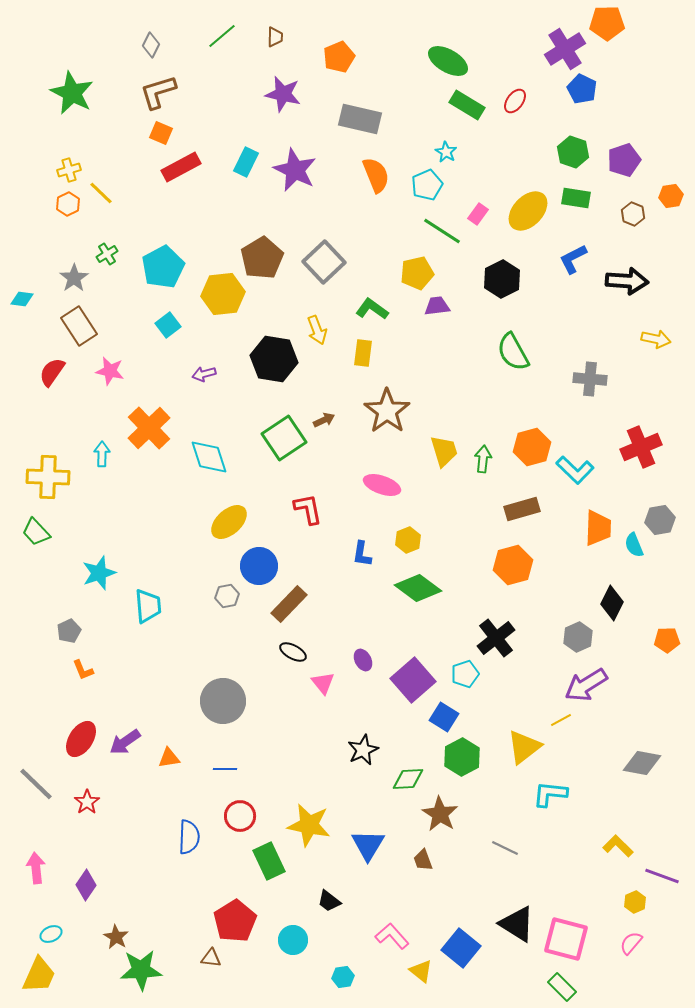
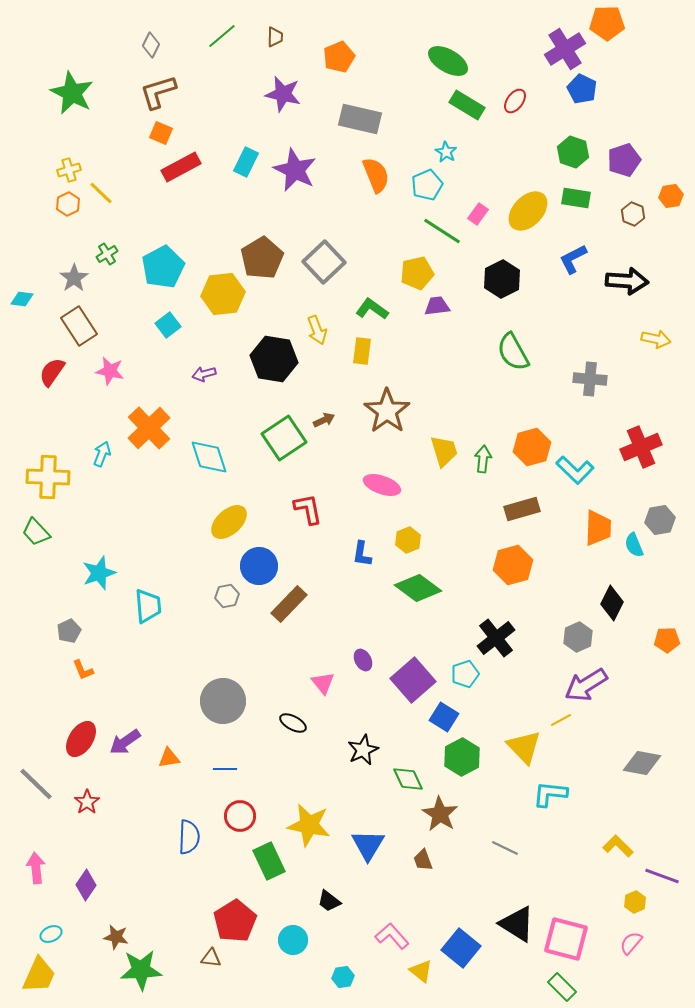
yellow rectangle at (363, 353): moved 1 px left, 2 px up
cyan arrow at (102, 454): rotated 20 degrees clockwise
black ellipse at (293, 652): moved 71 px down
yellow triangle at (524, 747): rotated 36 degrees counterclockwise
green diamond at (408, 779): rotated 68 degrees clockwise
brown star at (116, 937): rotated 20 degrees counterclockwise
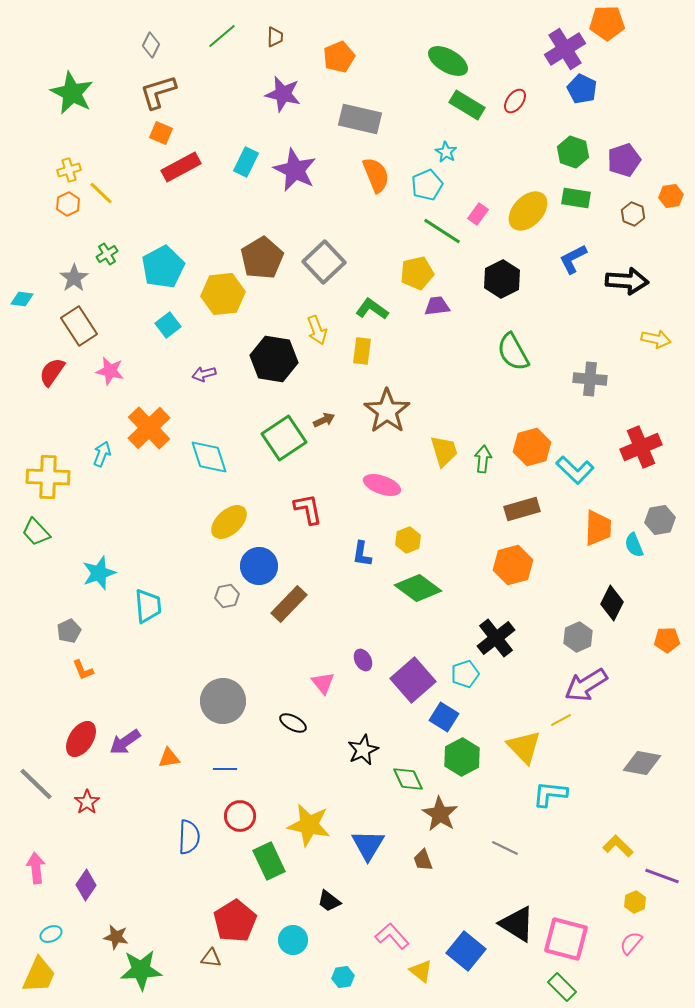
blue square at (461, 948): moved 5 px right, 3 px down
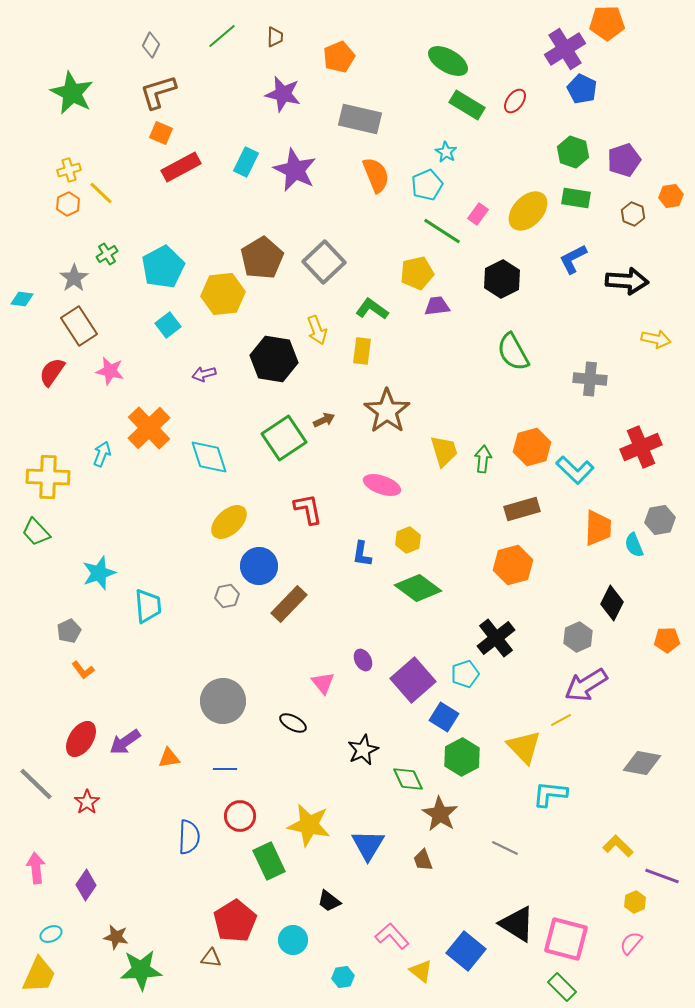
orange L-shape at (83, 670): rotated 15 degrees counterclockwise
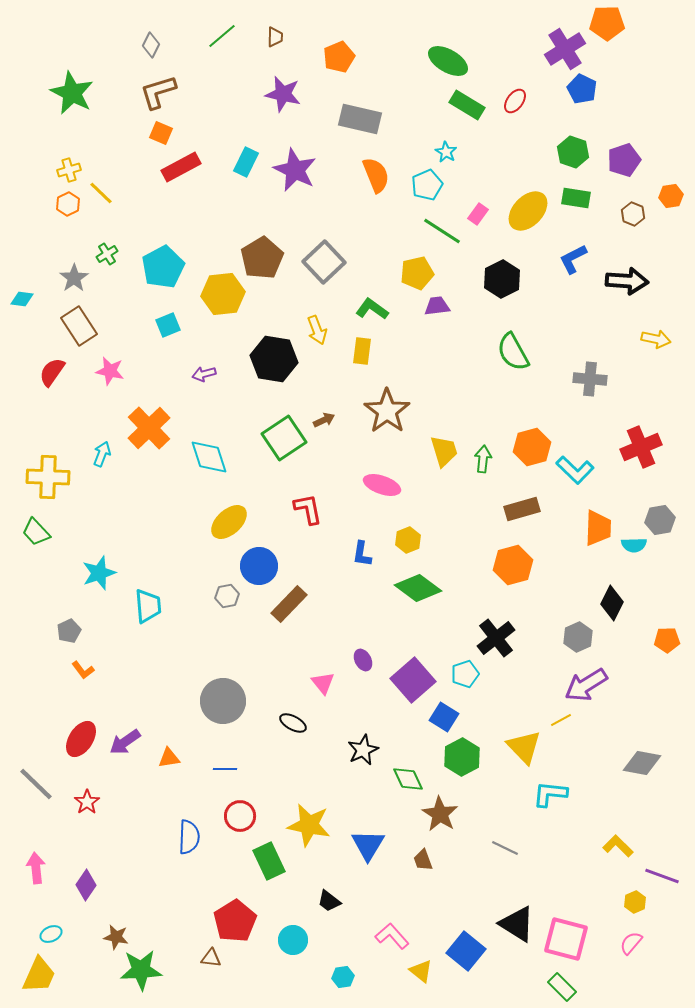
cyan square at (168, 325): rotated 15 degrees clockwise
cyan semicircle at (634, 545): rotated 70 degrees counterclockwise
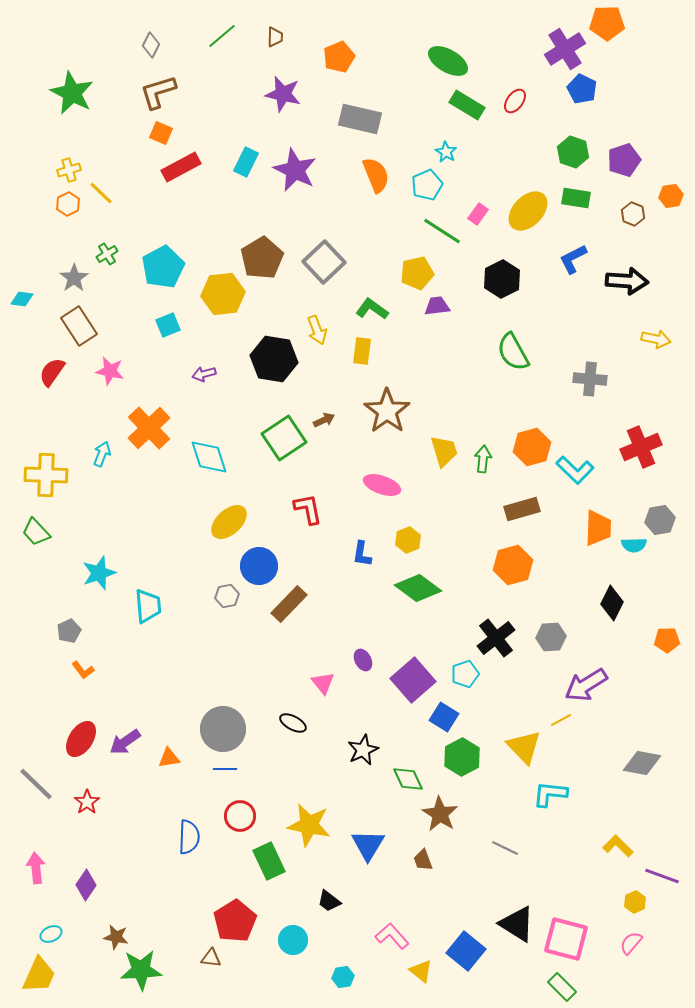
yellow cross at (48, 477): moved 2 px left, 2 px up
gray hexagon at (578, 637): moved 27 px left; rotated 20 degrees clockwise
gray circle at (223, 701): moved 28 px down
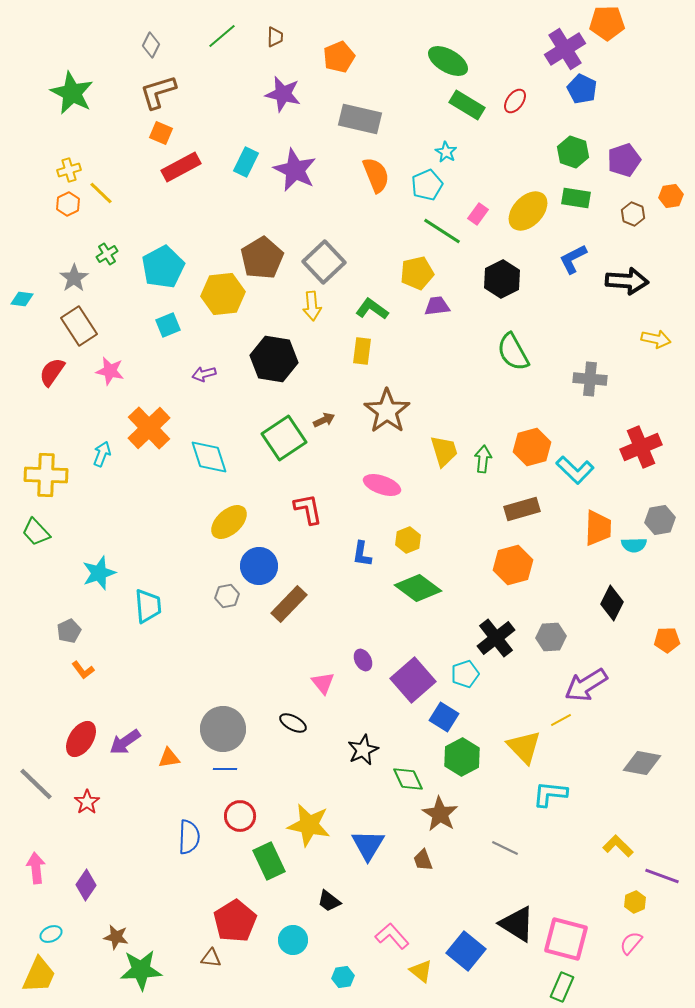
yellow arrow at (317, 330): moved 5 px left, 24 px up; rotated 16 degrees clockwise
green rectangle at (562, 987): rotated 68 degrees clockwise
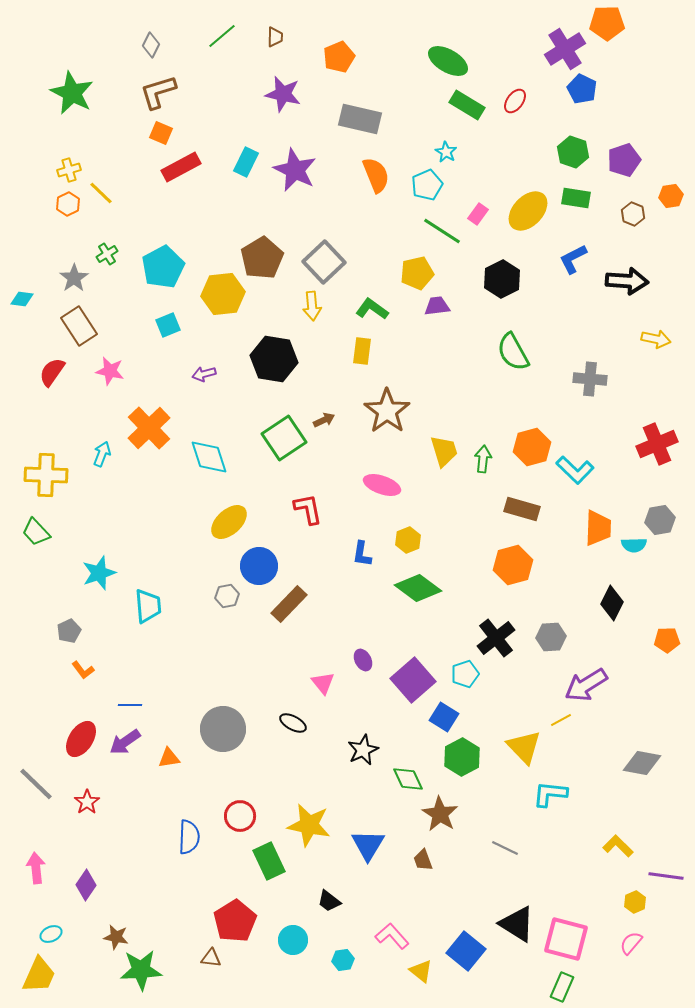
red cross at (641, 447): moved 16 px right, 3 px up
brown rectangle at (522, 509): rotated 32 degrees clockwise
blue line at (225, 769): moved 95 px left, 64 px up
purple line at (662, 876): moved 4 px right; rotated 12 degrees counterclockwise
cyan hexagon at (343, 977): moved 17 px up
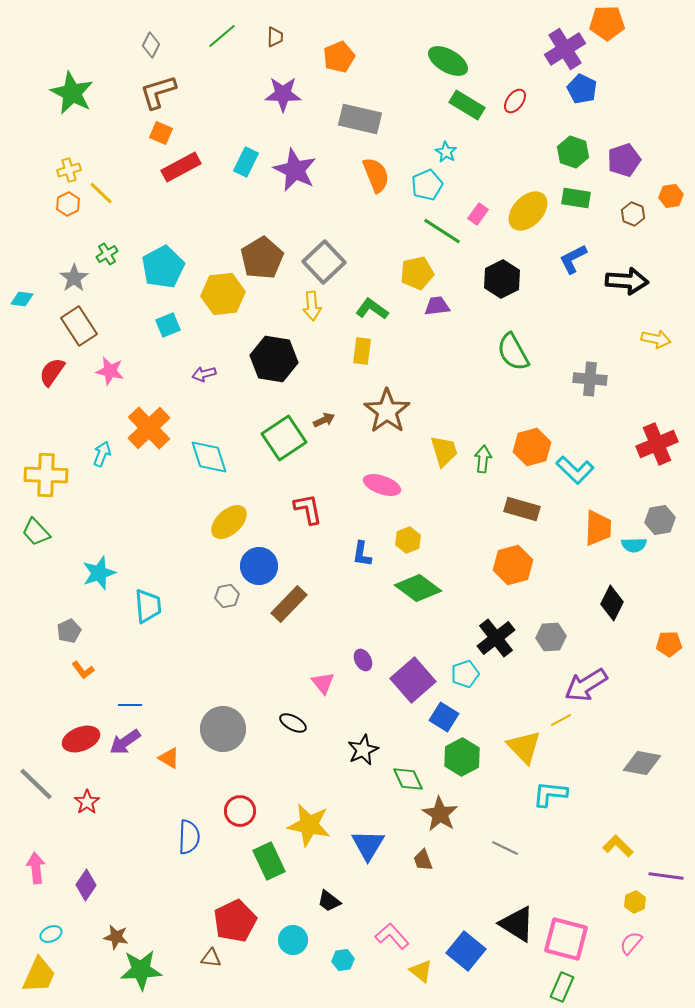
purple star at (283, 94): rotated 12 degrees counterclockwise
orange pentagon at (667, 640): moved 2 px right, 4 px down
red ellipse at (81, 739): rotated 36 degrees clockwise
orange triangle at (169, 758): rotated 40 degrees clockwise
red circle at (240, 816): moved 5 px up
red pentagon at (235, 921): rotated 6 degrees clockwise
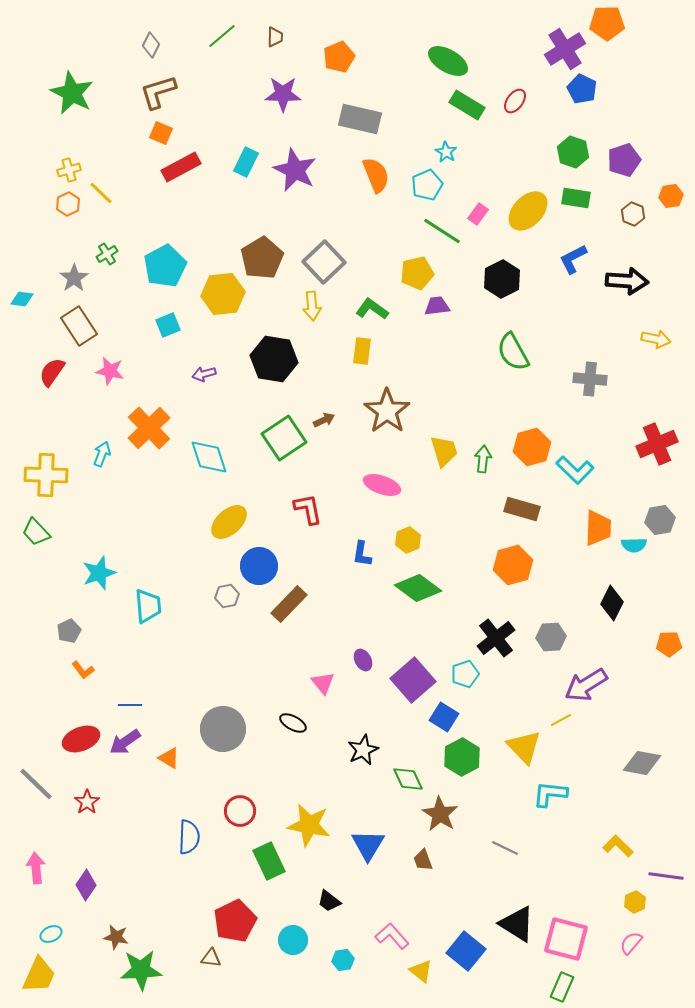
cyan pentagon at (163, 267): moved 2 px right, 1 px up
